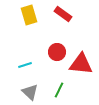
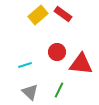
yellow rectangle: moved 9 px right; rotated 66 degrees clockwise
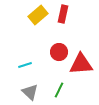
red rectangle: rotated 66 degrees clockwise
red circle: moved 2 px right
red triangle: rotated 10 degrees counterclockwise
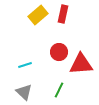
gray triangle: moved 6 px left
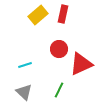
red circle: moved 3 px up
red triangle: rotated 20 degrees counterclockwise
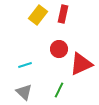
yellow rectangle: rotated 12 degrees counterclockwise
